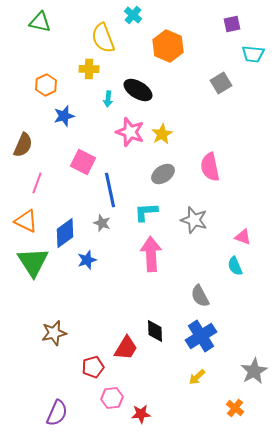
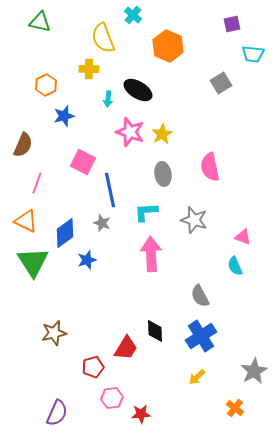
gray ellipse at (163, 174): rotated 65 degrees counterclockwise
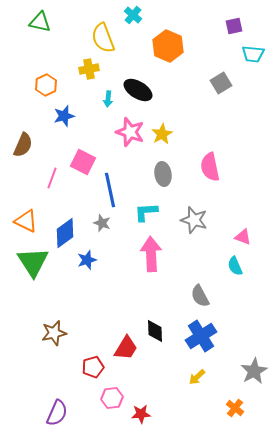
purple square at (232, 24): moved 2 px right, 2 px down
yellow cross at (89, 69): rotated 12 degrees counterclockwise
pink line at (37, 183): moved 15 px right, 5 px up
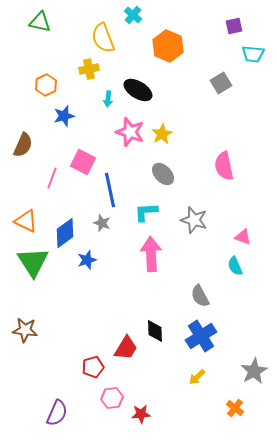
pink semicircle at (210, 167): moved 14 px right, 1 px up
gray ellipse at (163, 174): rotated 35 degrees counterclockwise
brown star at (54, 333): moved 29 px left, 3 px up; rotated 20 degrees clockwise
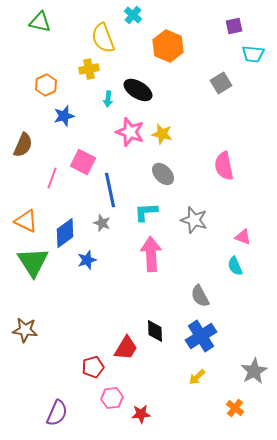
yellow star at (162, 134): rotated 30 degrees counterclockwise
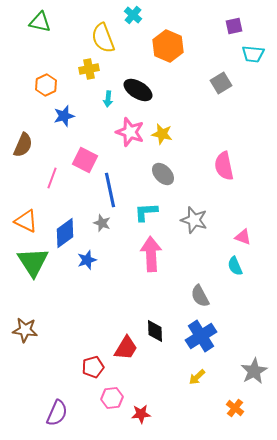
pink square at (83, 162): moved 2 px right, 2 px up
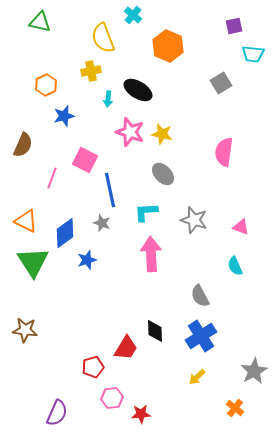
yellow cross at (89, 69): moved 2 px right, 2 px down
pink semicircle at (224, 166): moved 14 px up; rotated 20 degrees clockwise
pink triangle at (243, 237): moved 2 px left, 10 px up
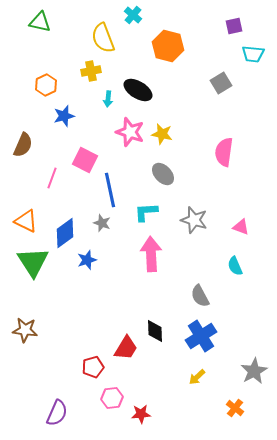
orange hexagon at (168, 46): rotated 8 degrees counterclockwise
